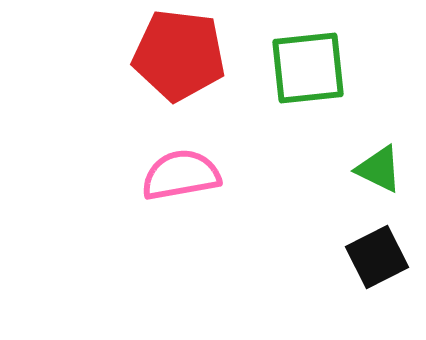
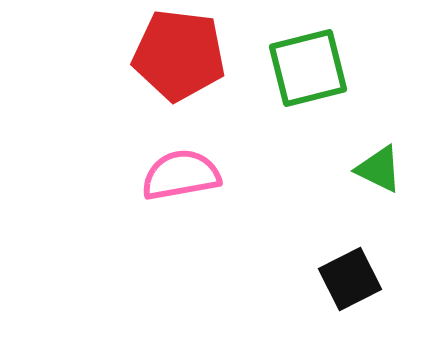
green square: rotated 8 degrees counterclockwise
black square: moved 27 px left, 22 px down
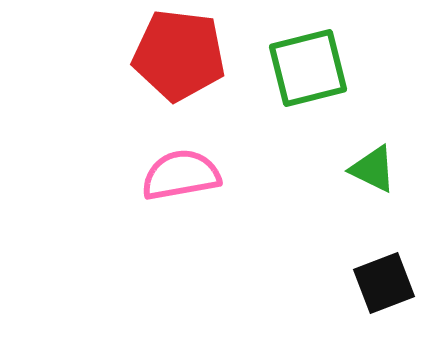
green triangle: moved 6 px left
black square: moved 34 px right, 4 px down; rotated 6 degrees clockwise
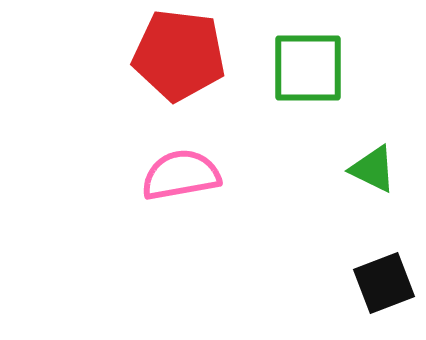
green square: rotated 14 degrees clockwise
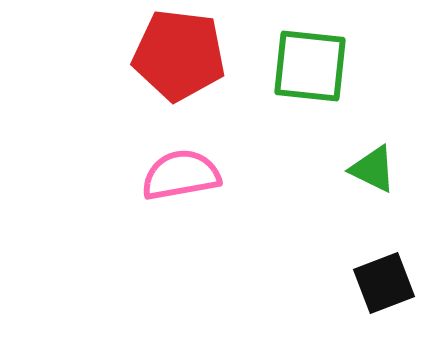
green square: moved 2 px right, 2 px up; rotated 6 degrees clockwise
